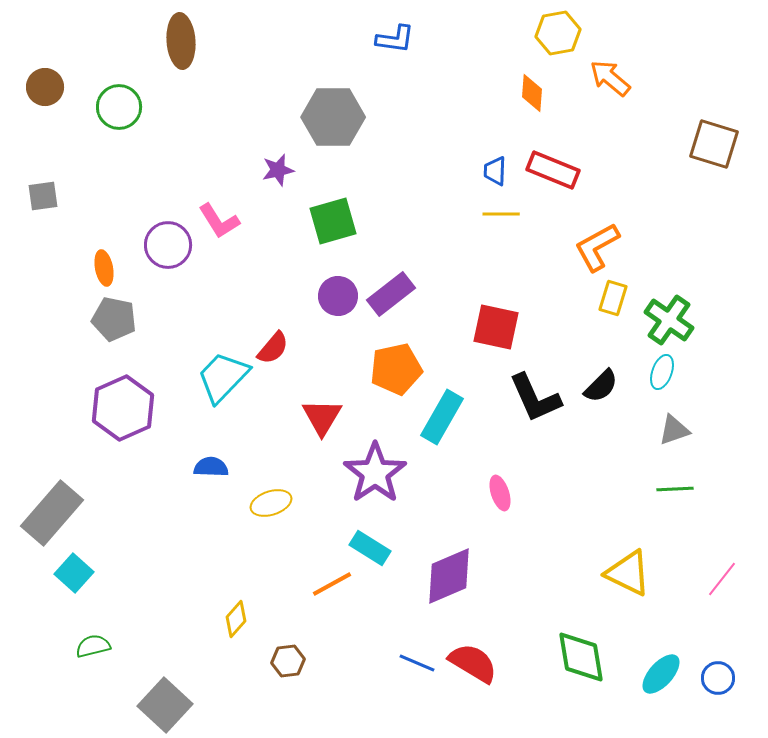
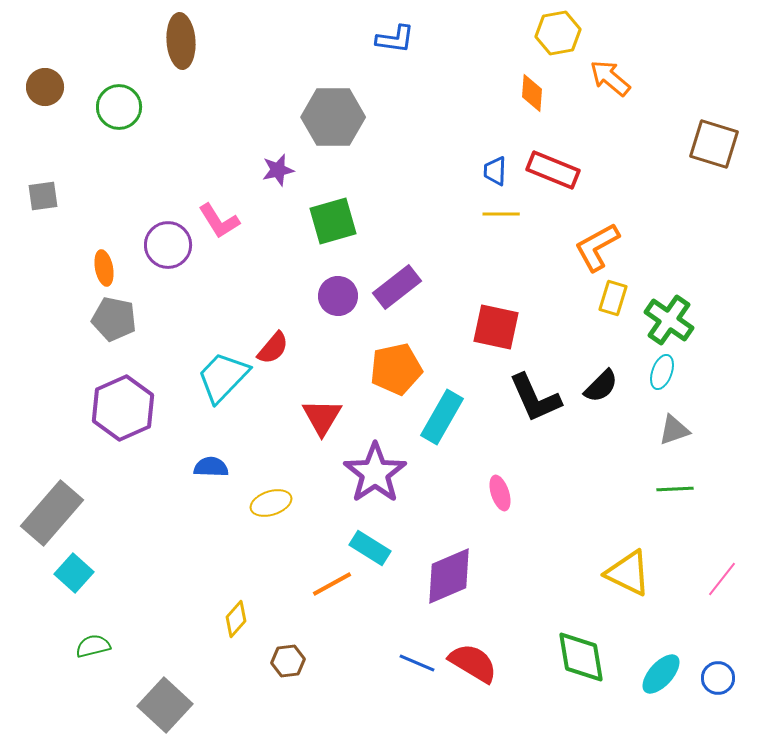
purple rectangle at (391, 294): moved 6 px right, 7 px up
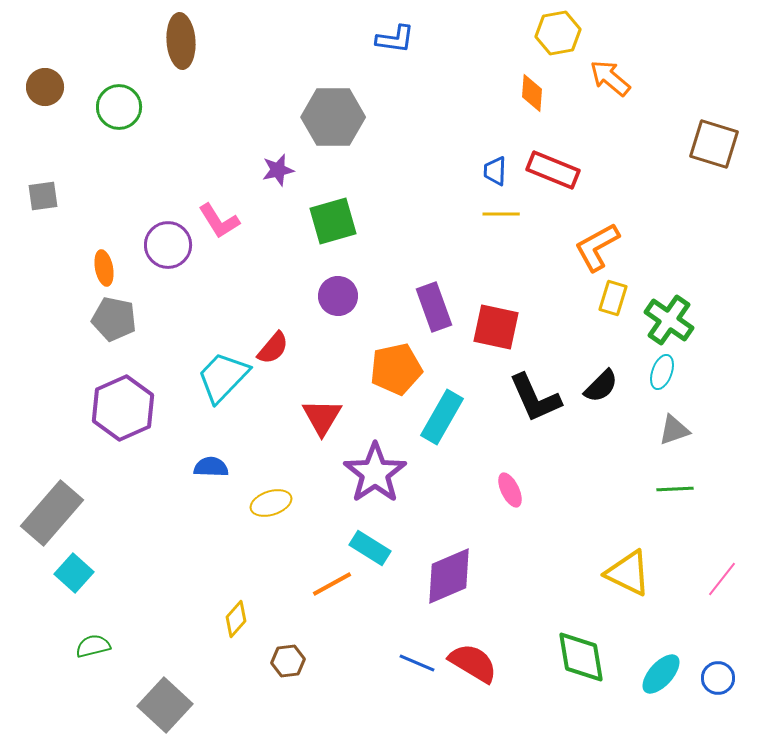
purple rectangle at (397, 287): moved 37 px right, 20 px down; rotated 72 degrees counterclockwise
pink ellipse at (500, 493): moved 10 px right, 3 px up; rotated 8 degrees counterclockwise
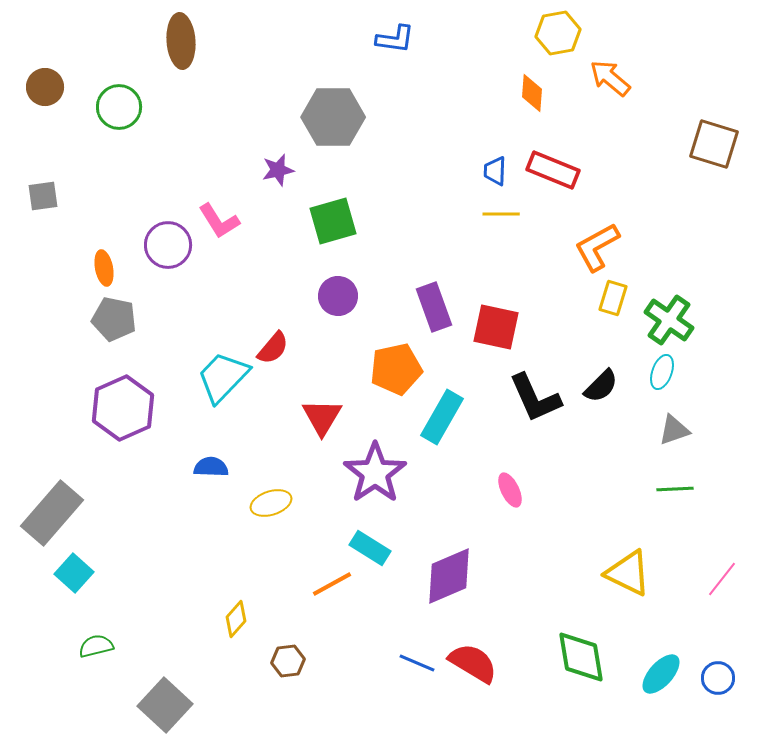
green semicircle at (93, 646): moved 3 px right
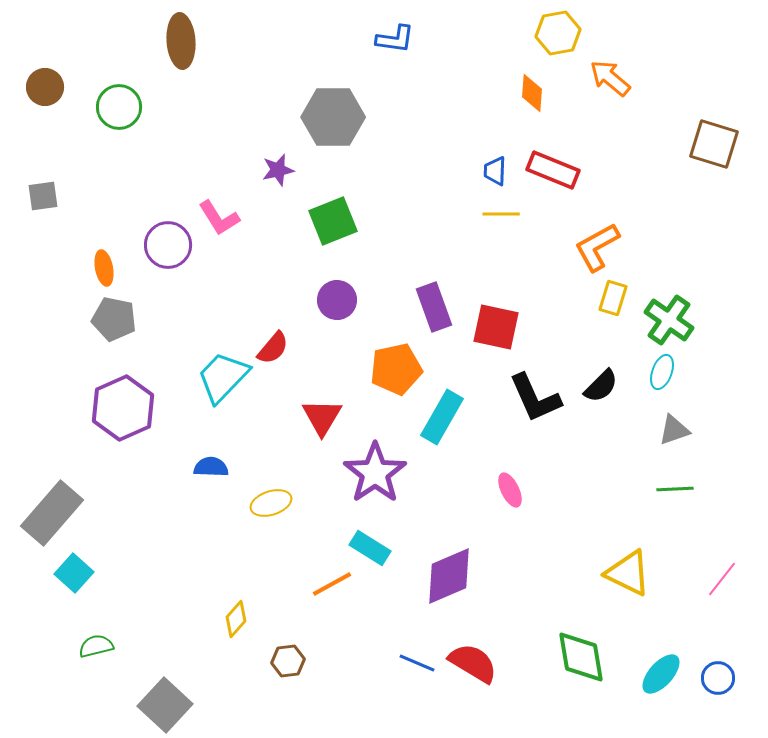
pink L-shape at (219, 221): moved 3 px up
green square at (333, 221): rotated 6 degrees counterclockwise
purple circle at (338, 296): moved 1 px left, 4 px down
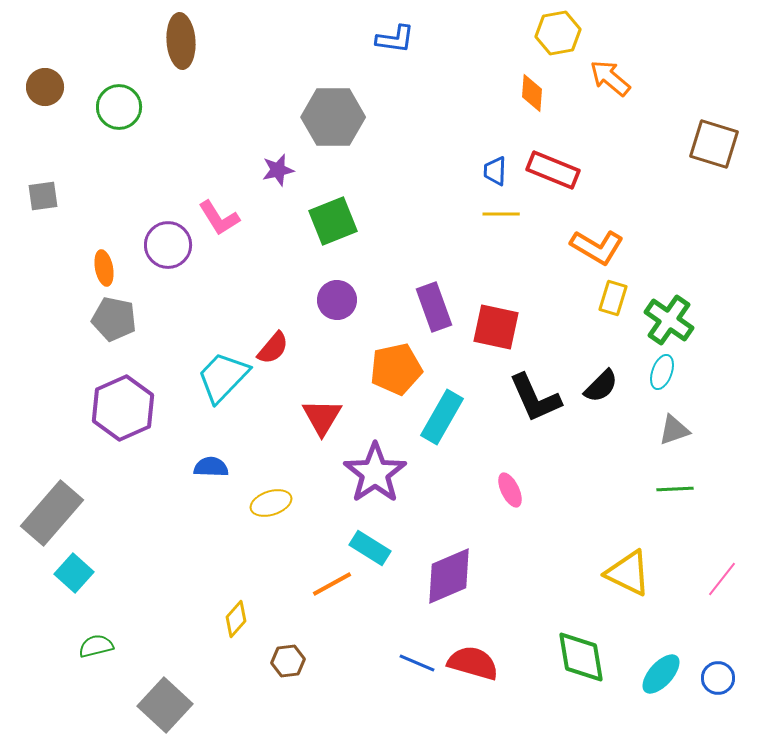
orange L-shape at (597, 247): rotated 120 degrees counterclockwise
red semicircle at (473, 663): rotated 15 degrees counterclockwise
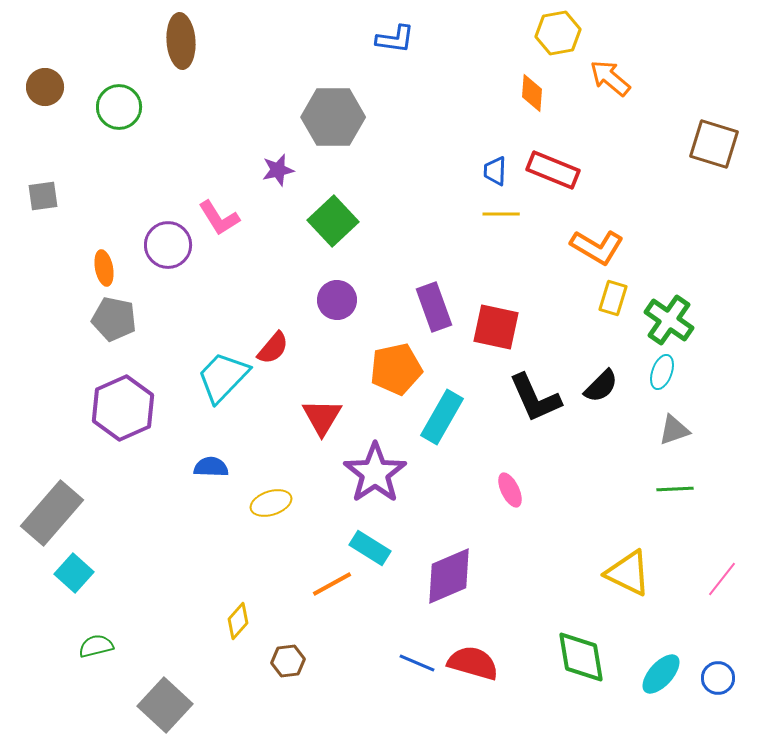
green square at (333, 221): rotated 21 degrees counterclockwise
yellow diamond at (236, 619): moved 2 px right, 2 px down
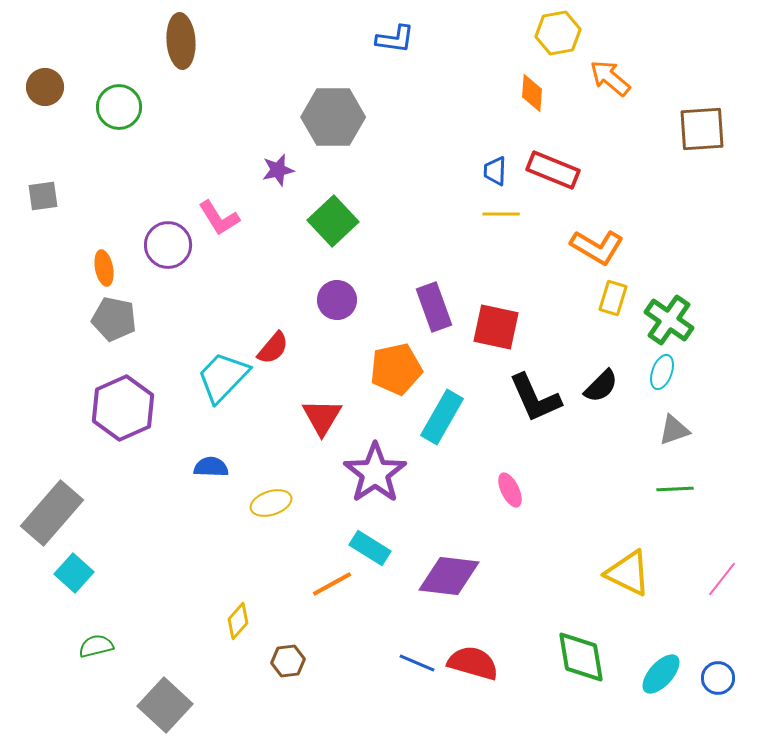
brown square at (714, 144): moved 12 px left, 15 px up; rotated 21 degrees counterclockwise
purple diamond at (449, 576): rotated 30 degrees clockwise
